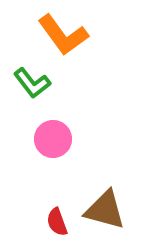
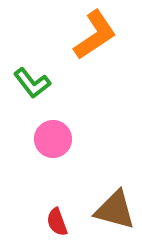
orange L-shape: moved 32 px right; rotated 88 degrees counterclockwise
brown triangle: moved 10 px right
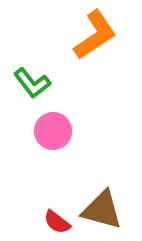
pink circle: moved 8 px up
brown triangle: moved 13 px left
red semicircle: rotated 32 degrees counterclockwise
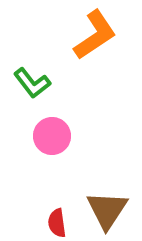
pink circle: moved 1 px left, 5 px down
brown triangle: moved 5 px right; rotated 48 degrees clockwise
red semicircle: moved 1 px down; rotated 44 degrees clockwise
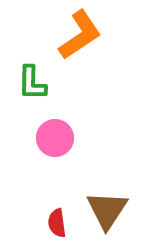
orange L-shape: moved 15 px left
green L-shape: rotated 39 degrees clockwise
pink circle: moved 3 px right, 2 px down
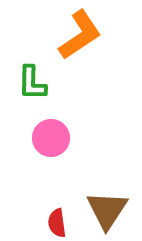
pink circle: moved 4 px left
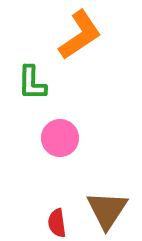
pink circle: moved 9 px right
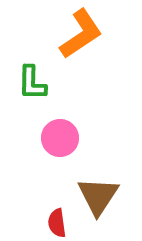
orange L-shape: moved 1 px right, 1 px up
brown triangle: moved 9 px left, 14 px up
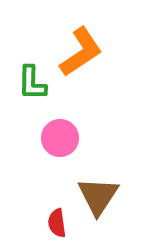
orange L-shape: moved 18 px down
